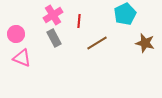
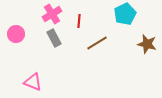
pink cross: moved 1 px left, 1 px up
brown star: moved 2 px right, 1 px down
pink triangle: moved 11 px right, 24 px down
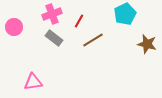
pink cross: rotated 12 degrees clockwise
red line: rotated 24 degrees clockwise
pink circle: moved 2 px left, 7 px up
gray rectangle: rotated 24 degrees counterclockwise
brown line: moved 4 px left, 3 px up
pink triangle: rotated 30 degrees counterclockwise
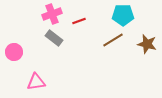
cyan pentagon: moved 2 px left, 1 px down; rotated 25 degrees clockwise
red line: rotated 40 degrees clockwise
pink circle: moved 25 px down
brown line: moved 20 px right
pink triangle: moved 3 px right
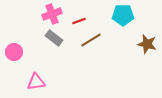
brown line: moved 22 px left
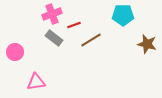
red line: moved 5 px left, 4 px down
pink circle: moved 1 px right
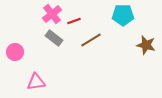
pink cross: rotated 18 degrees counterclockwise
red line: moved 4 px up
brown star: moved 1 px left, 1 px down
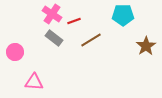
pink cross: rotated 18 degrees counterclockwise
brown star: moved 1 px down; rotated 24 degrees clockwise
pink triangle: moved 2 px left; rotated 12 degrees clockwise
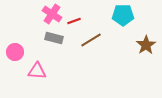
gray rectangle: rotated 24 degrees counterclockwise
brown star: moved 1 px up
pink triangle: moved 3 px right, 11 px up
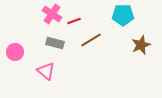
gray rectangle: moved 1 px right, 5 px down
brown star: moved 5 px left; rotated 12 degrees clockwise
pink triangle: moved 9 px right; rotated 36 degrees clockwise
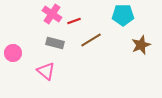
pink circle: moved 2 px left, 1 px down
